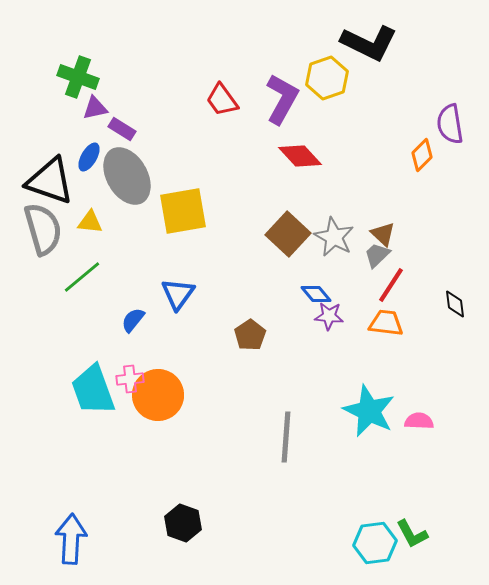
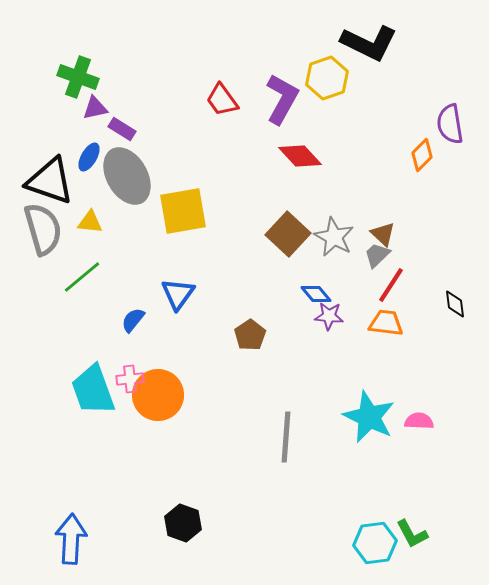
cyan star: moved 6 px down
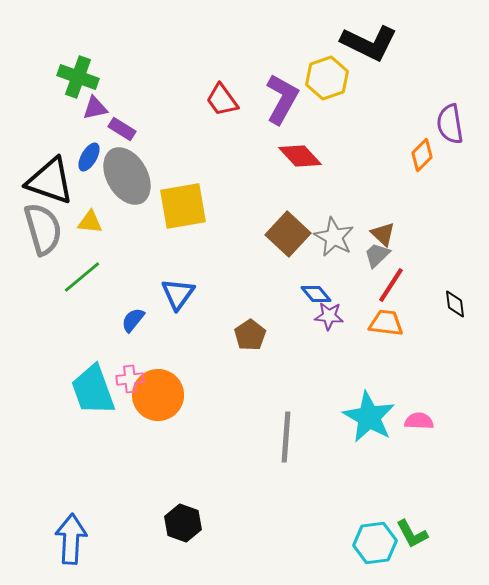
yellow square: moved 5 px up
cyan star: rotated 4 degrees clockwise
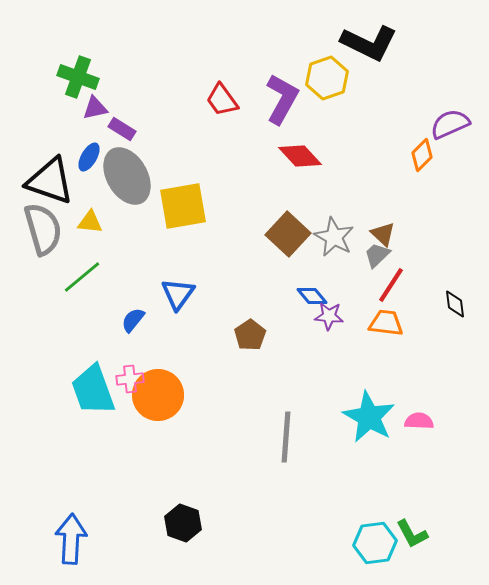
purple semicircle: rotated 75 degrees clockwise
blue diamond: moved 4 px left, 2 px down
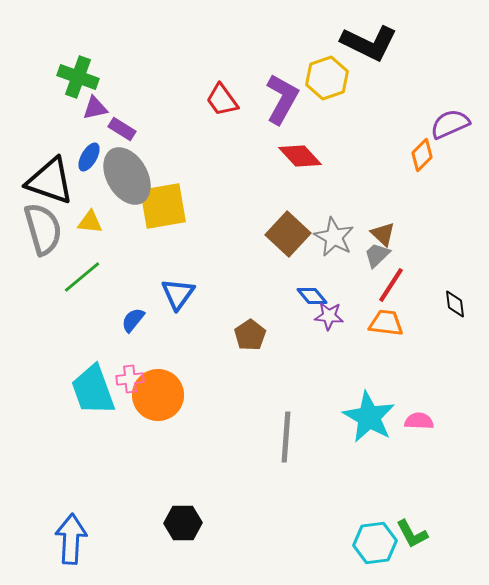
yellow square: moved 20 px left
black hexagon: rotated 21 degrees counterclockwise
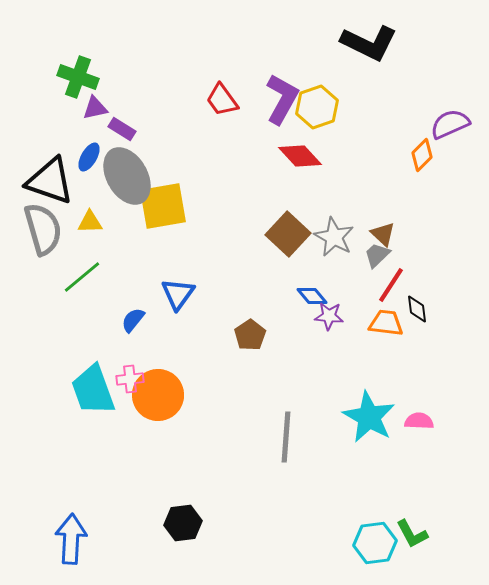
yellow hexagon: moved 10 px left, 29 px down
yellow triangle: rotated 8 degrees counterclockwise
black diamond: moved 38 px left, 5 px down
black hexagon: rotated 6 degrees counterclockwise
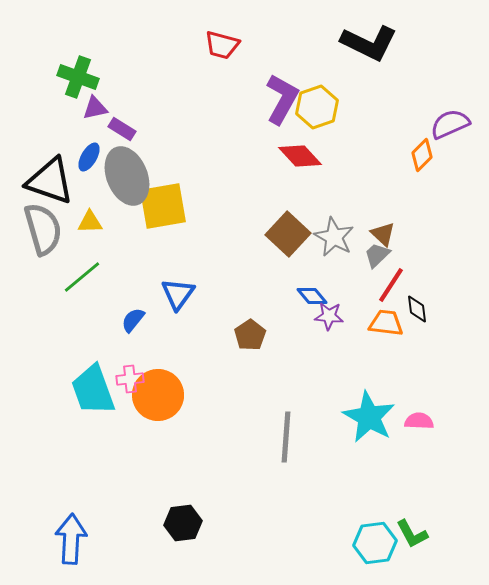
red trapezoid: moved 55 px up; rotated 39 degrees counterclockwise
gray ellipse: rotated 8 degrees clockwise
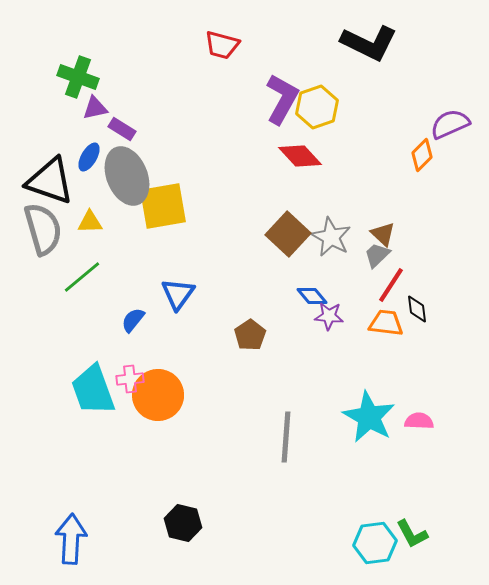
gray star: moved 3 px left
black hexagon: rotated 21 degrees clockwise
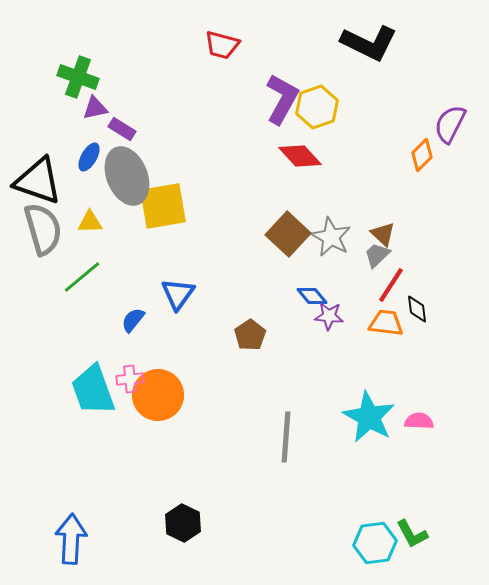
purple semicircle: rotated 39 degrees counterclockwise
black triangle: moved 12 px left
black hexagon: rotated 12 degrees clockwise
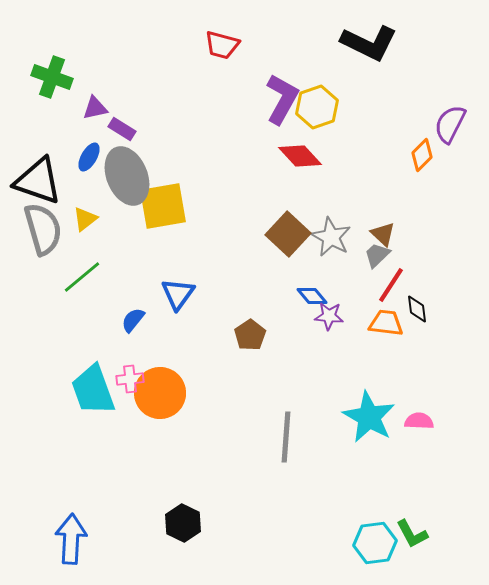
green cross: moved 26 px left
yellow triangle: moved 5 px left, 3 px up; rotated 36 degrees counterclockwise
orange circle: moved 2 px right, 2 px up
